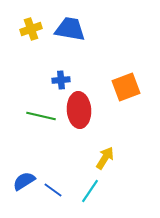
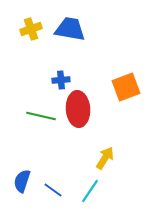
red ellipse: moved 1 px left, 1 px up
blue semicircle: moved 2 px left; rotated 40 degrees counterclockwise
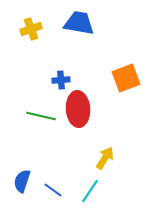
blue trapezoid: moved 9 px right, 6 px up
orange square: moved 9 px up
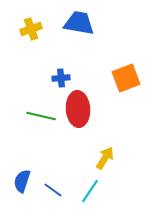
blue cross: moved 2 px up
